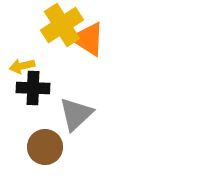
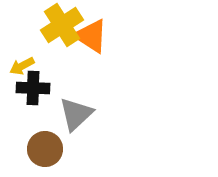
orange triangle: moved 3 px right, 3 px up
yellow arrow: rotated 15 degrees counterclockwise
brown circle: moved 2 px down
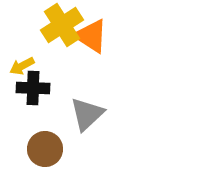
gray triangle: moved 11 px right
